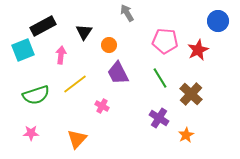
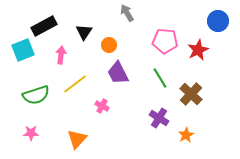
black rectangle: moved 1 px right
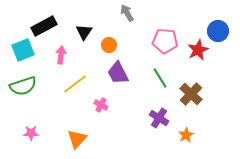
blue circle: moved 10 px down
green semicircle: moved 13 px left, 9 px up
pink cross: moved 1 px left, 1 px up
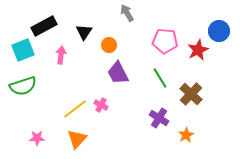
blue circle: moved 1 px right
yellow line: moved 25 px down
pink star: moved 6 px right, 5 px down
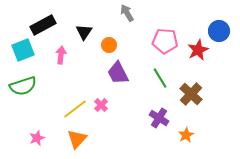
black rectangle: moved 1 px left, 1 px up
pink cross: rotated 16 degrees clockwise
pink star: rotated 21 degrees counterclockwise
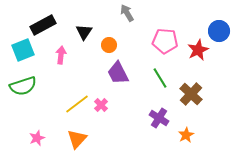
yellow line: moved 2 px right, 5 px up
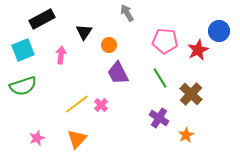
black rectangle: moved 1 px left, 6 px up
